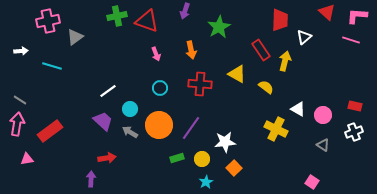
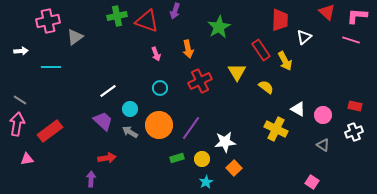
purple arrow at (185, 11): moved 10 px left
orange arrow at (191, 50): moved 3 px left, 1 px up
yellow arrow at (285, 61): rotated 138 degrees clockwise
cyan line at (52, 66): moved 1 px left, 1 px down; rotated 18 degrees counterclockwise
yellow triangle at (237, 74): moved 2 px up; rotated 30 degrees clockwise
red cross at (200, 84): moved 3 px up; rotated 30 degrees counterclockwise
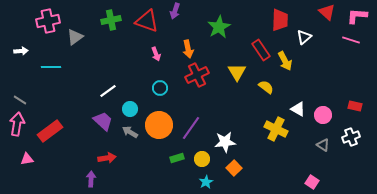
green cross at (117, 16): moved 6 px left, 4 px down
red cross at (200, 81): moved 3 px left, 6 px up
white cross at (354, 132): moved 3 px left, 5 px down
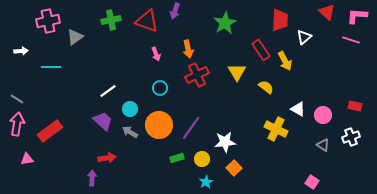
green star at (219, 27): moved 6 px right, 4 px up
gray line at (20, 100): moved 3 px left, 1 px up
purple arrow at (91, 179): moved 1 px right, 1 px up
